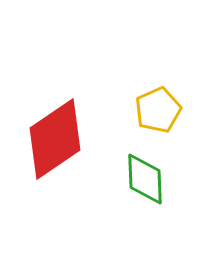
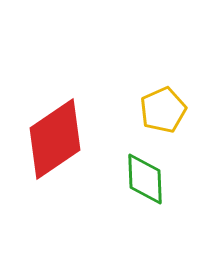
yellow pentagon: moved 5 px right
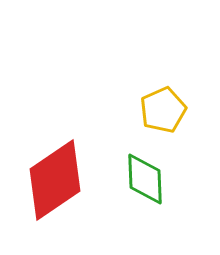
red diamond: moved 41 px down
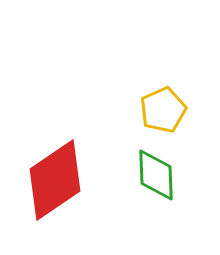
green diamond: moved 11 px right, 4 px up
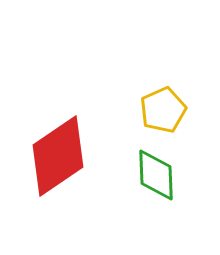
red diamond: moved 3 px right, 24 px up
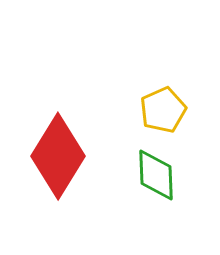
red diamond: rotated 24 degrees counterclockwise
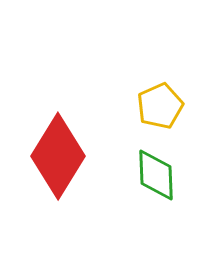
yellow pentagon: moved 3 px left, 4 px up
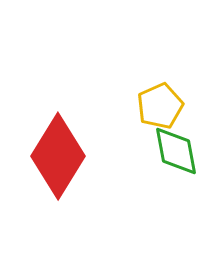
green diamond: moved 20 px right, 24 px up; rotated 8 degrees counterclockwise
